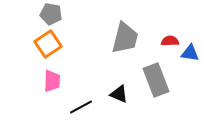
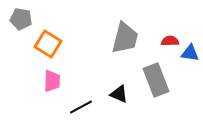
gray pentagon: moved 30 px left, 5 px down
orange square: rotated 24 degrees counterclockwise
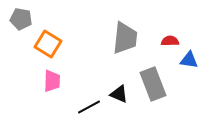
gray trapezoid: rotated 8 degrees counterclockwise
blue triangle: moved 1 px left, 7 px down
gray rectangle: moved 3 px left, 4 px down
black line: moved 8 px right
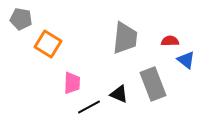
blue triangle: moved 3 px left; rotated 30 degrees clockwise
pink trapezoid: moved 20 px right, 2 px down
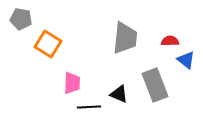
gray rectangle: moved 2 px right, 1 px down
black line: rotated 25 degrees clockwise
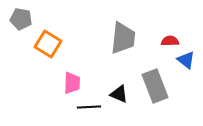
gray trapezoid: moved 2 px left
gray rectangle: moved 1 px down
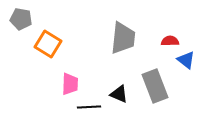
pink trapezoid: moved 2 px left, 1 px down
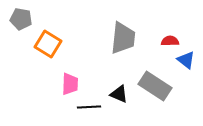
gray rectangle: rotated 36 degrees counterclockwise
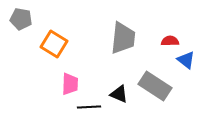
orange square: moved 6 px right
